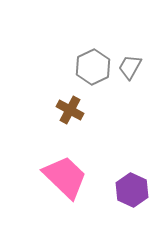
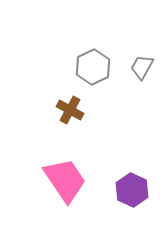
gray trapezoid: moved 12 px right
pink trapezoid: moved 3 px down; rotated 12 degrees clockwise
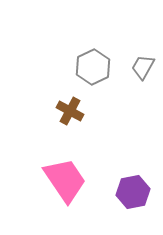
gray trapezoid: moved 1 px right
brown cross: moved 1 px down
purple hexagon: moved 1 px right, 2 px down; rotated 24 degrees clockwise
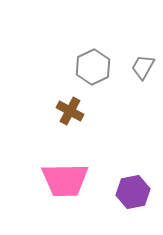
pink trapezoid: rotated 123 degrees clockwise
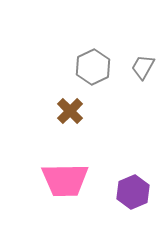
brown cross: rotated 16 degrees clockwise
purple hexagon: rotated 12 degrees counterclockwise
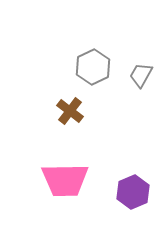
gray trapezoid: moved 2 px left, 8 px down
brown cross: rotated 8 degrees counterclockwise
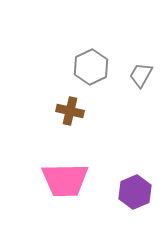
gray hexagon: moved 2 px left
brown cross: rotated 24 degrees counterclockwise
purple hexagon: moved 2 px right
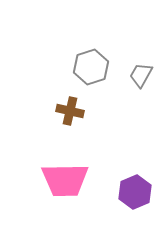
gray hexagon: rotated 8 degrees clockwise
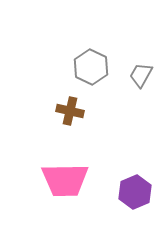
gray hexagon: rotated 16 degrees counterclockwise
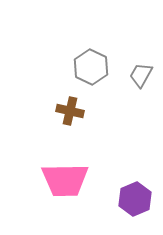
purple hexagon: moved 7 px down
